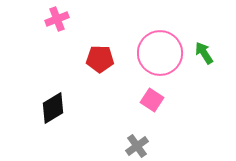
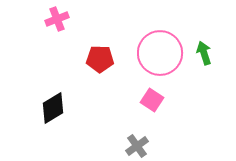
green arrow: rotated 15 degrees clockwise
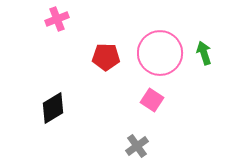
red pentagon: moved 6 px right, 2 px up
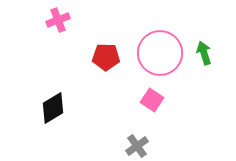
pink cross: moved 1 px right, 1 px down
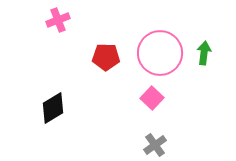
green arrow: rotated 25 degrees clockwise
pink square: moved 2 px up; rotated 10 degrees clockwise
gray cross: moved 18 px right, 1 px up
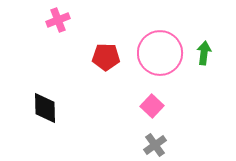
pink square: moved 8 px down
black diamond: moved 8 px left; rotated 60 degrees counterclockwise
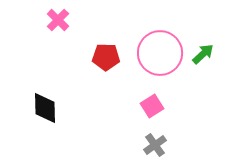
pink cross: rotated 25 degrees counterclockwise
green arrow: moved 1 px left, 1 px down; rotated 40 degrees clockwise
pink square: rotated 15 degrees clockwise
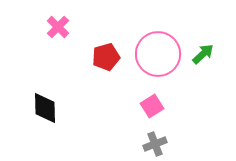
pink cross: moved 7 px down
pink circle: moved 2 px left, 1 px down
red pentagon: rotated 16 degrees counterclockwise
gray cross: moved 1 px up; rotated 15 degrees clockwise
